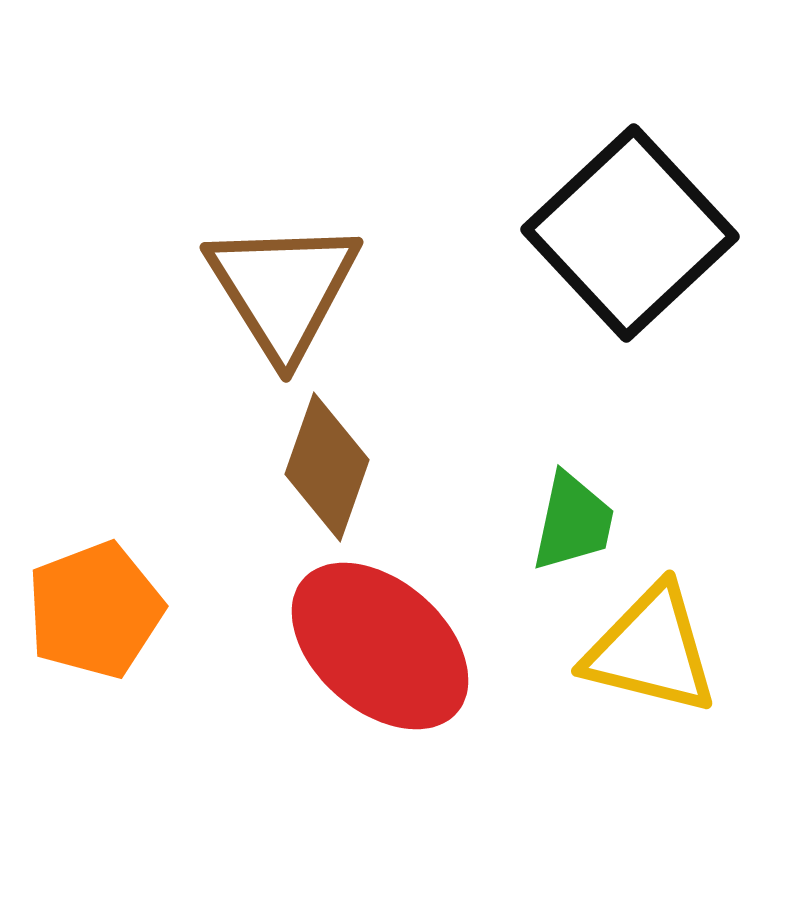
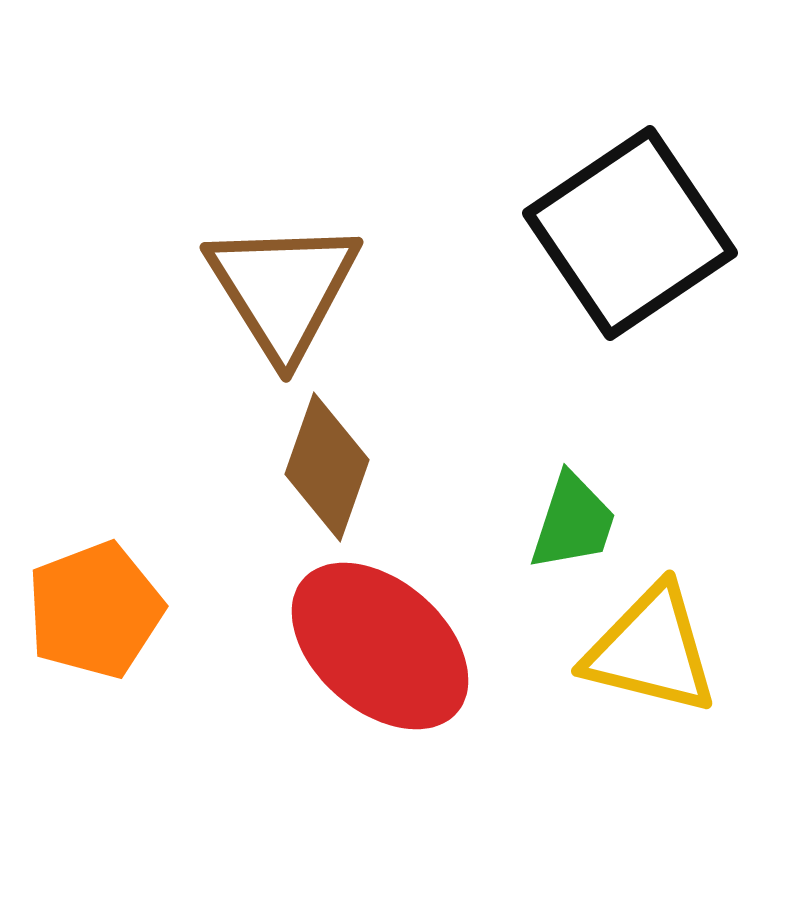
black square: rotated 9 degrees clockwise
green trapezoid: rotated 6 degrees clockwise
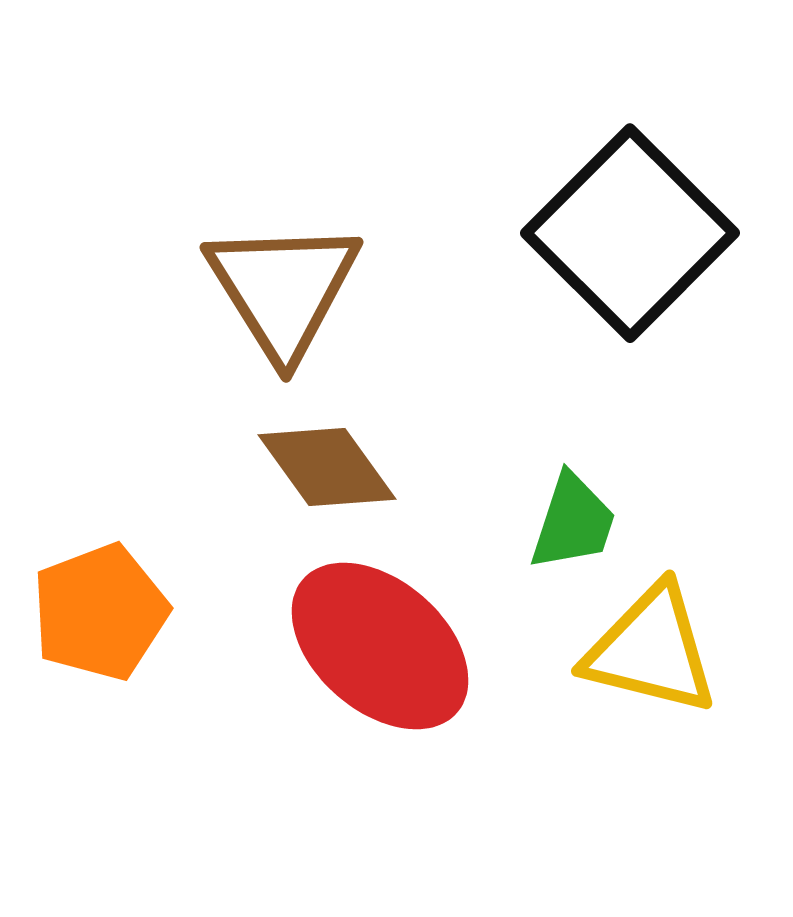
black square: rotated 11 degrees counterclockwise
brown diamond: rotated 55 degrees counterclockwise
orange pentagon: moved 5 px right, 2 px down
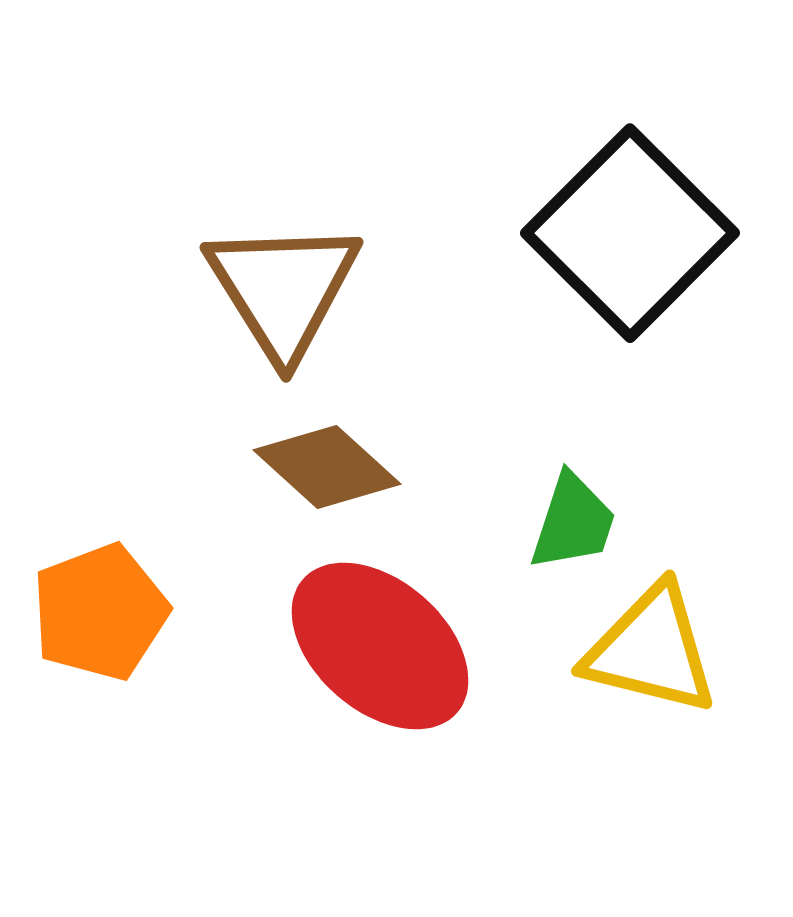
brown diamond: rotated 12 degrees counterclockwise
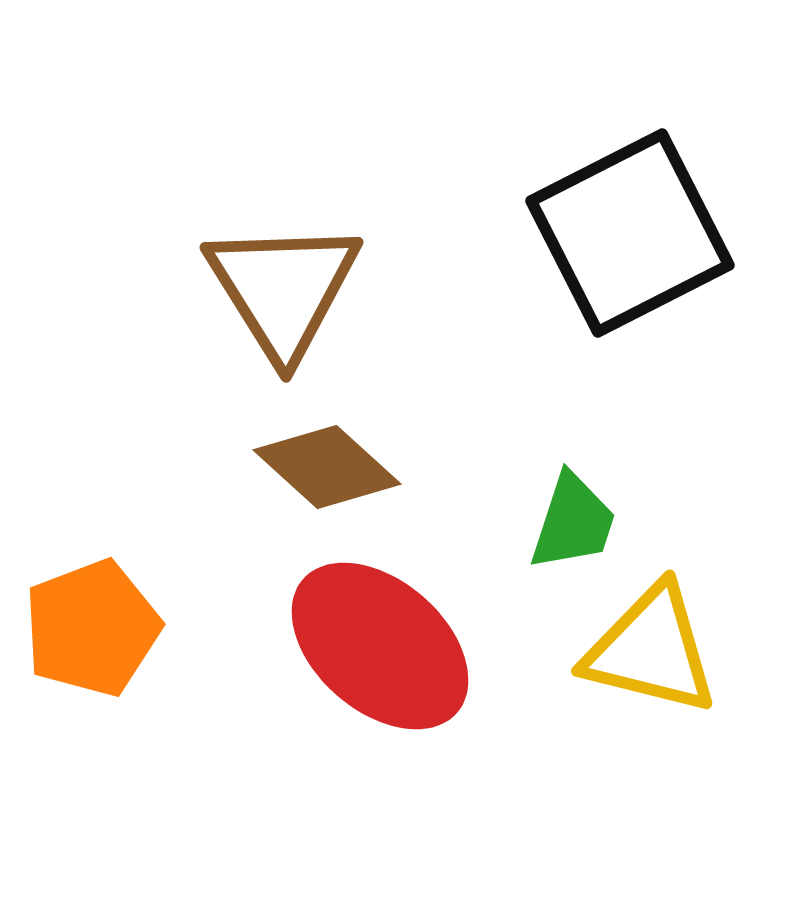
black square: rotated 18 degrees clockwise
orange pentagon: moved 8 px left, 16 px down
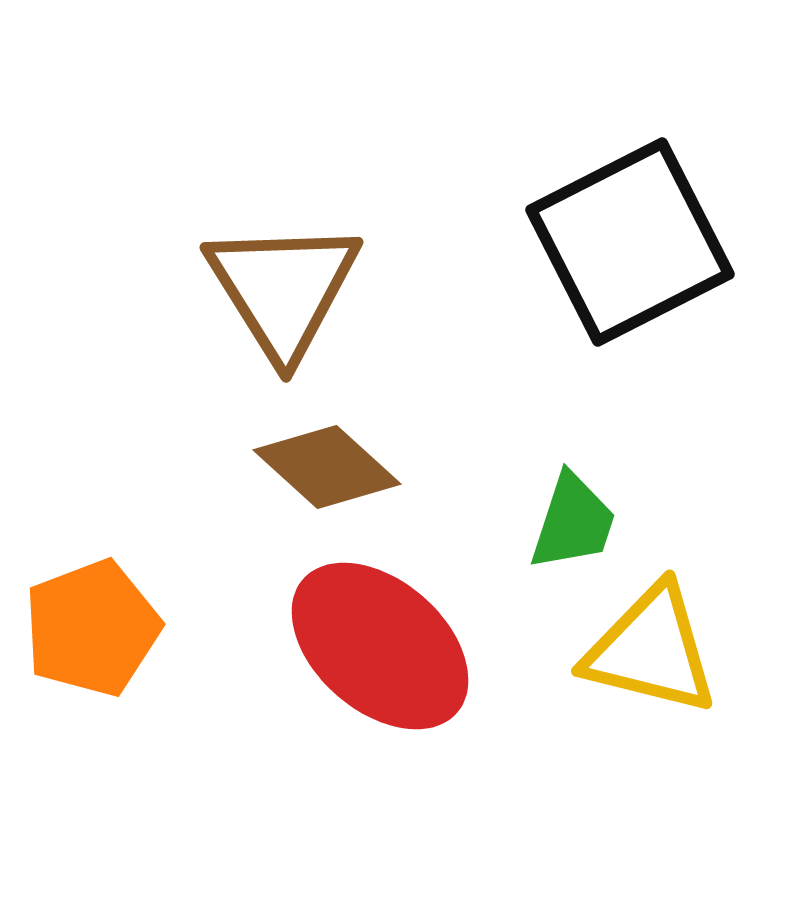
black square: moved 9 px down
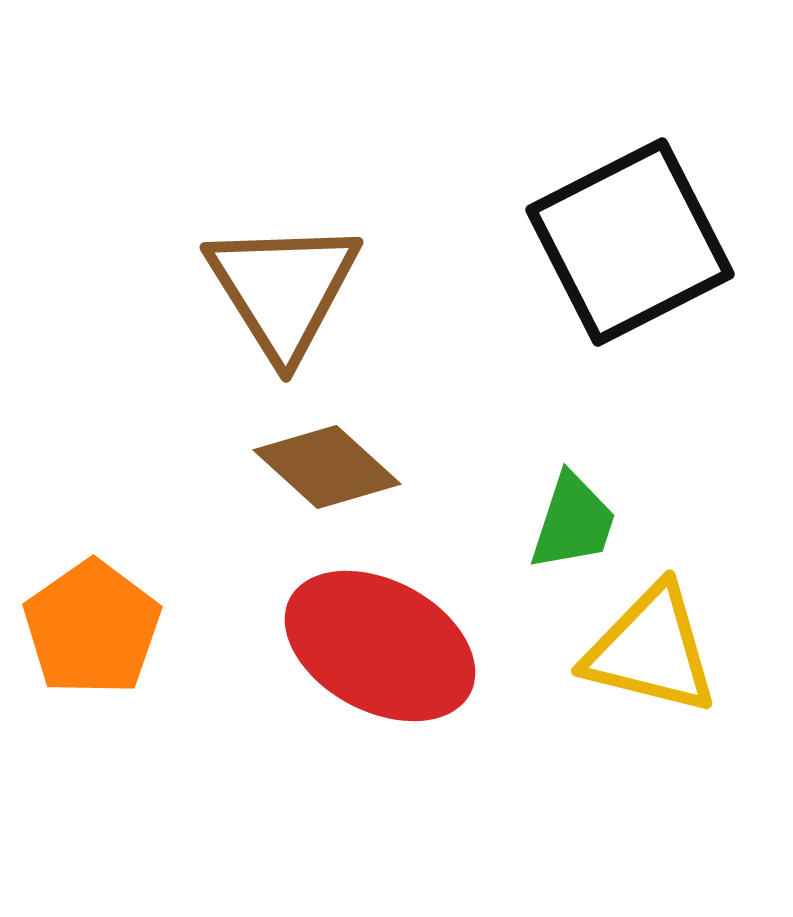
orange pentagon: rotated 14 degrees counterclockwise
red ellipse: rotated 13 degrees counterclockwise
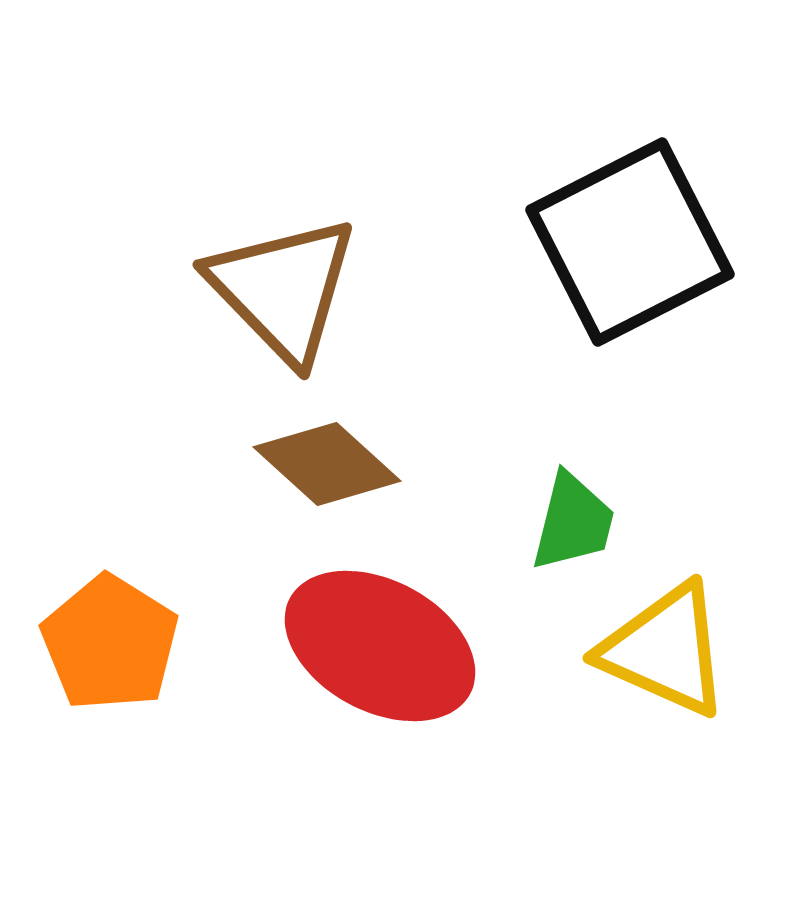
brown triangle: rotated 12 degrees counterclockwise
brown diamond: moved 3 px up
green trapezoid: rotated 4 degrees counterclockwise
orange pentagon: moved 18 px right, 15 px down; rotated 5 degrees counterclockwise
yellow triangle: moved 14 px right; rotated 10 degrees clockwise
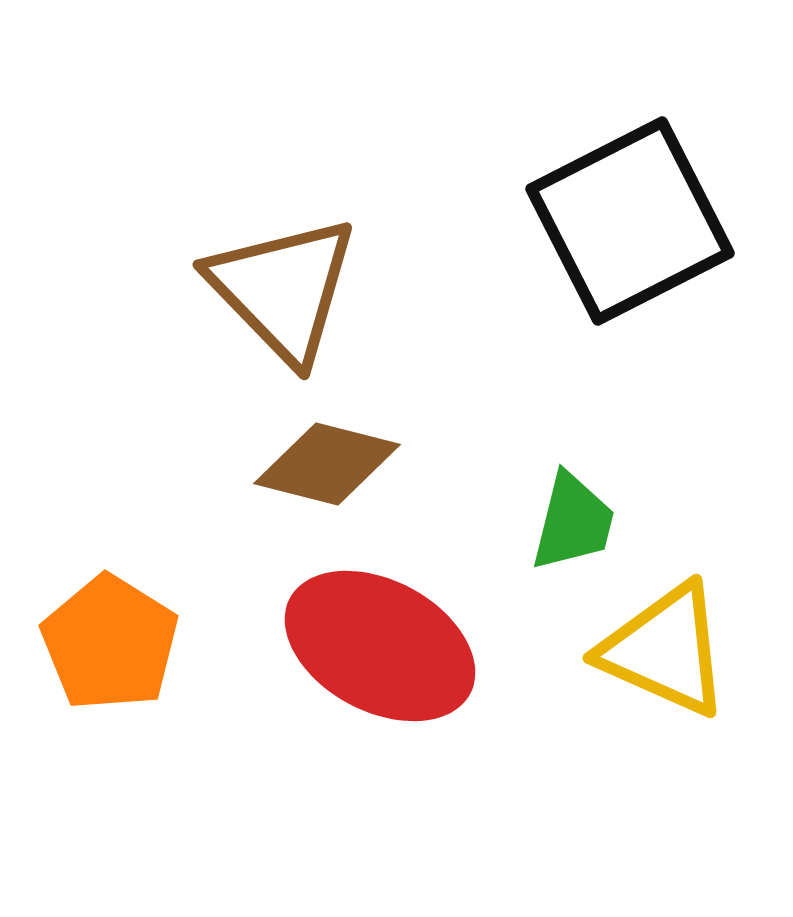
black square: moved 21 px up
brown diamond: rotated 28 degrees counterclockwise
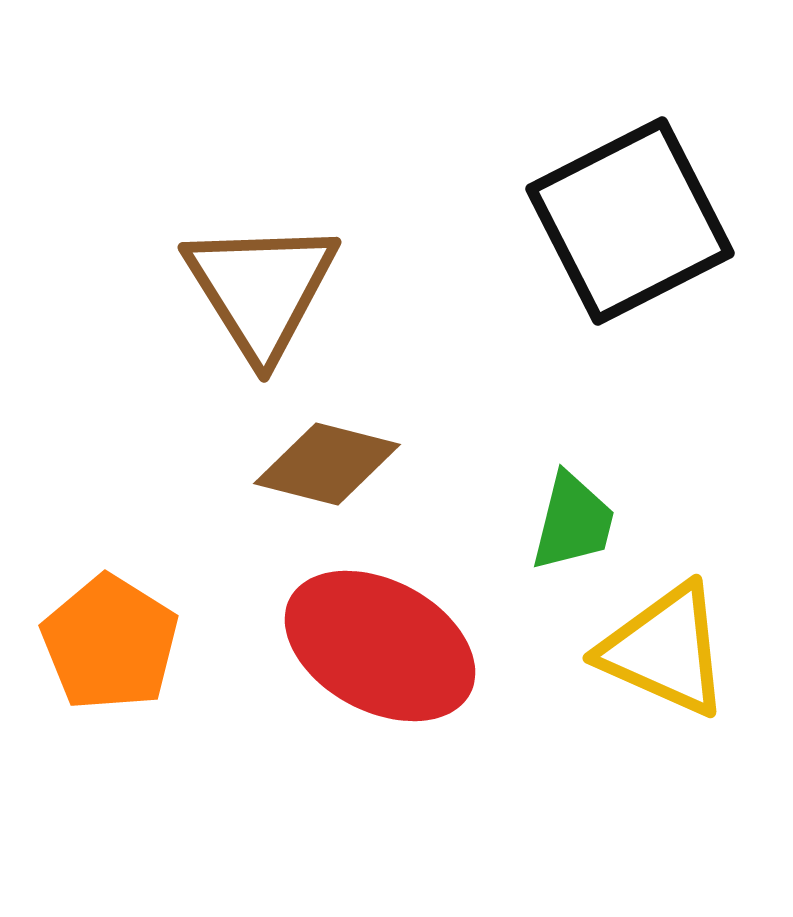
brown triangle: moved 22 px left; rotated 12 degrees clockwise
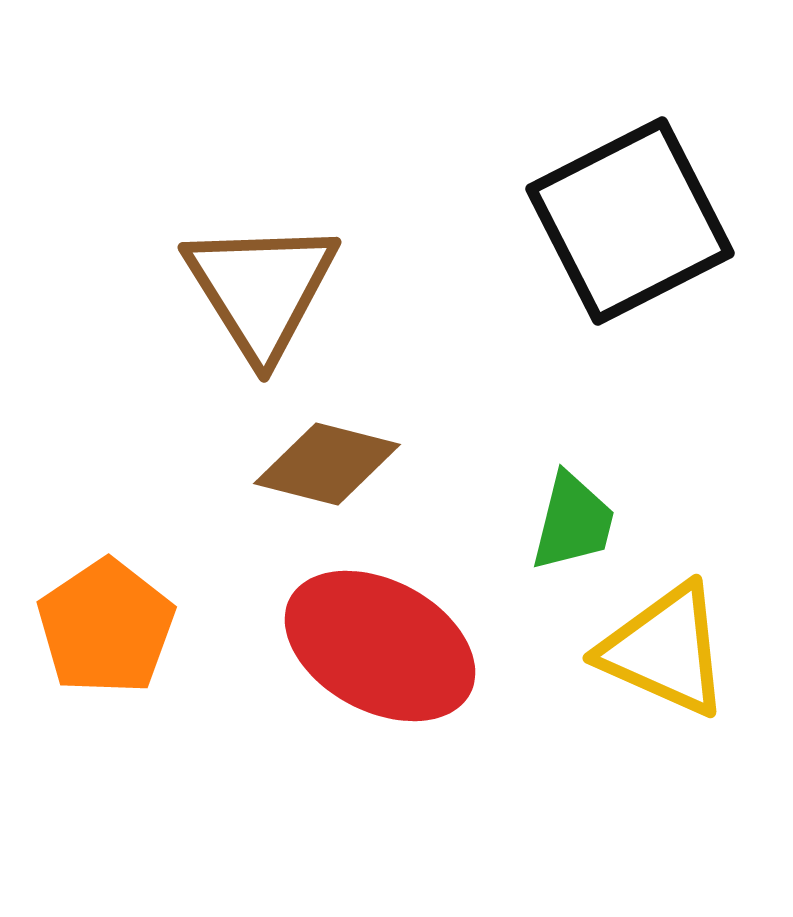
orange pentagon: moved 4 px left, 16 px up; rotated 6 degrees clockwise
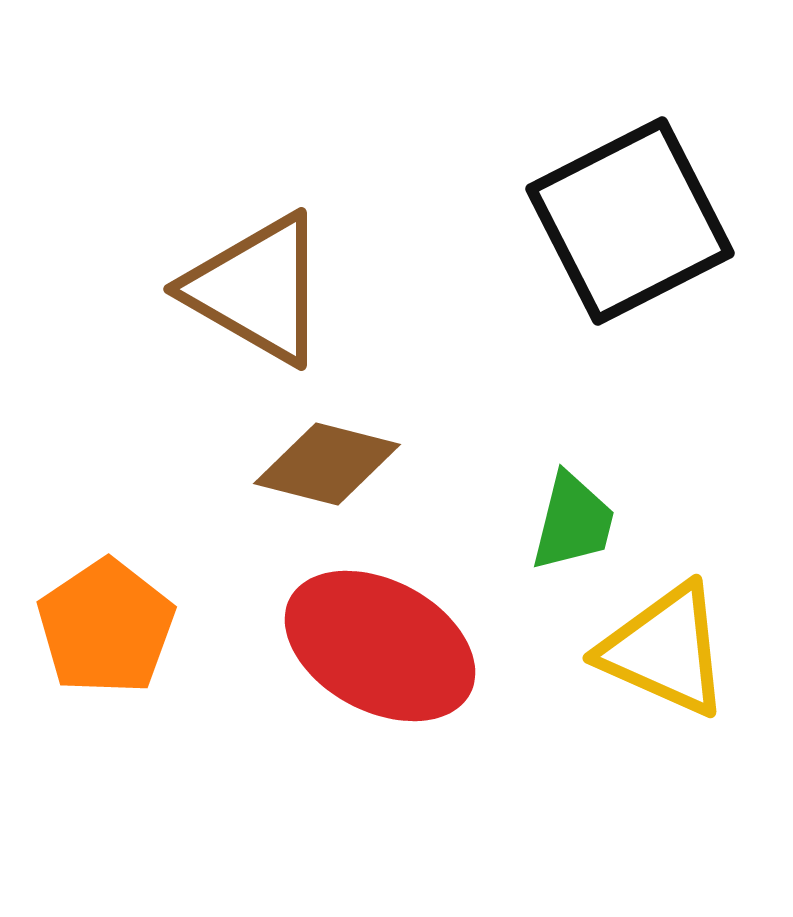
brown triangle: moved 4 px left; rotated 28 degrees counterclockwise
